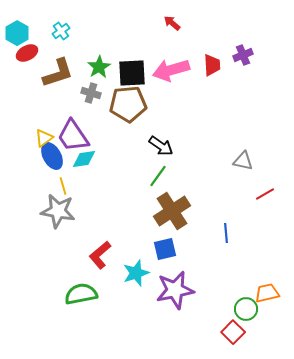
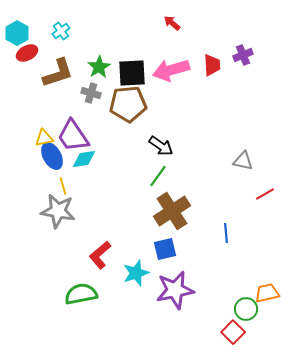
yellow triangle: rotated 24 degrees clockwise
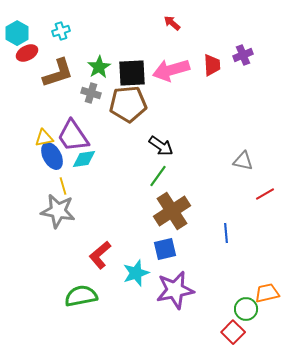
cyan cross: rotated 18 degrees clockwise
green semicircle: moved 2 px down
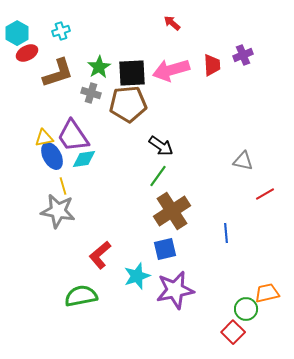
cyan star: moved 1 px right, 3 px down
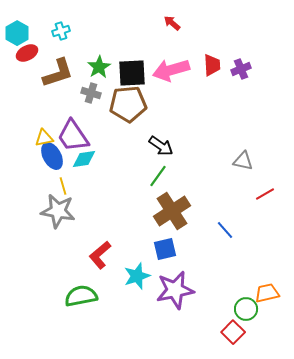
purple cross: moved 2 px left, 14 px down
blue line: moved 1 px left, 3 px up; rotated 36 degrees counterclockwise
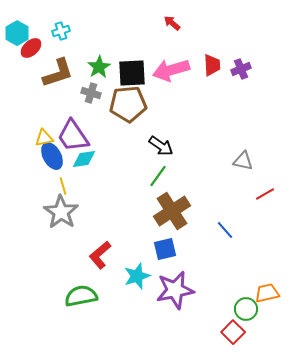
red ellipse: moved 4 px right, 5 px up; rotated 15 degrees counterclockwise
gray star: moved 3 px right, 1 px down; rotated 24 degrees clockwise
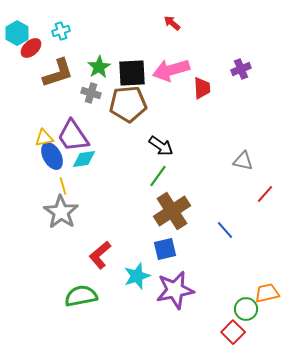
red trapezoid: moved 10 px left, 23 px down
red line: rotated 18 degrees counterclockwise
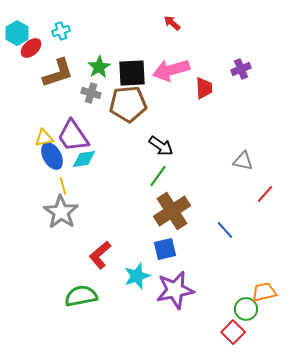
red trapezoid: moved 2 px right
orange trapezoid: moved 3 px left, 1 px up
